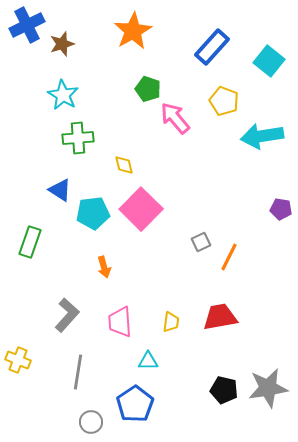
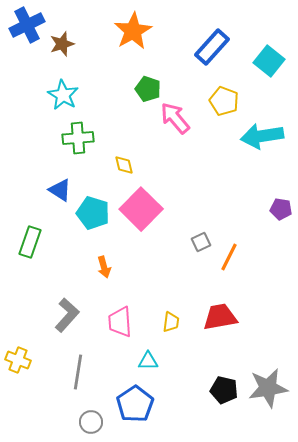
cyan pentagon: rotated 24 degrees clockwise
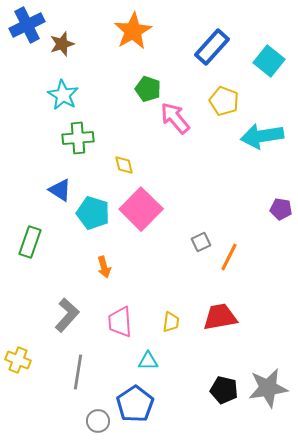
gray circle: moved 7 px right, 1 px up
